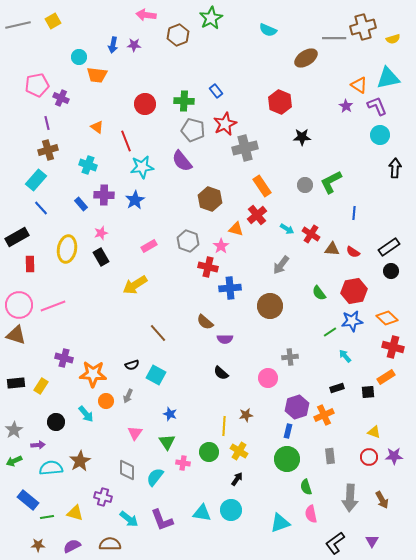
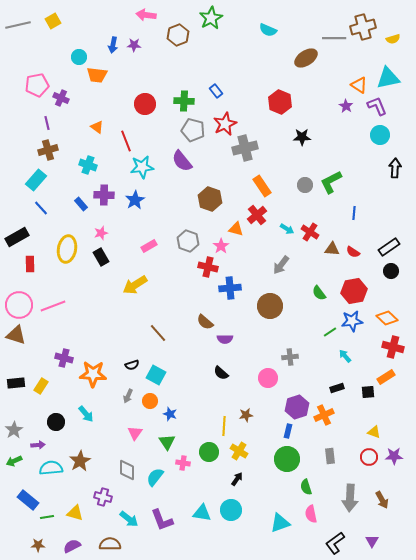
red cross at (311, 234): moved 1 px left, 2 px up
orange circle at (106, 401): moved 44 px right
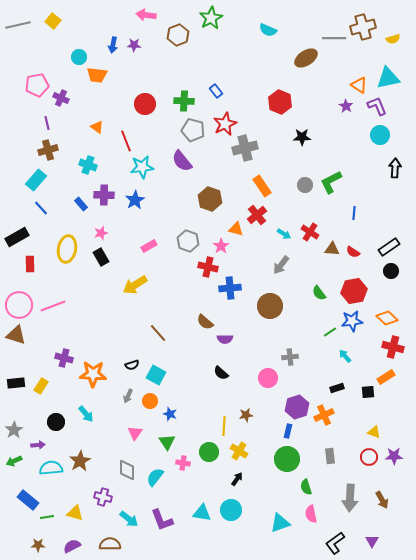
yellow square at (53, 21): rotated 21 degrees counterclockwise
cyan arrow at (287, 229): moved 3 px left, 5 px down
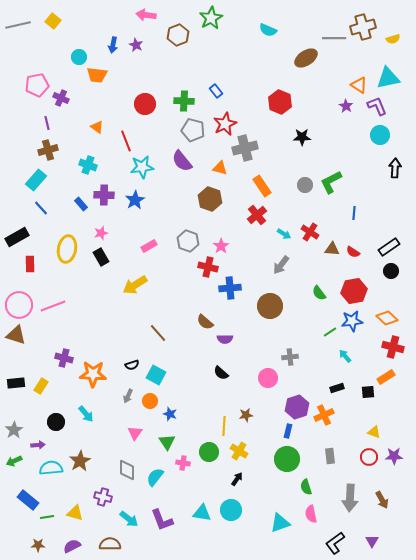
purple star at (134, 45): moved 2 px right; rotated 24 degrees clockwise
orange triangle at (236, 229): moved 16 px left, 61 px up
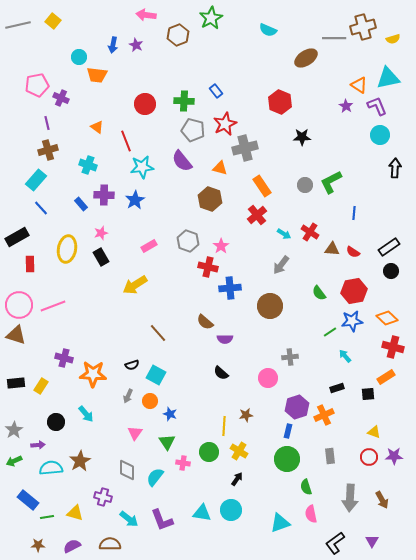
black square at (368, 392): moved 2 px down
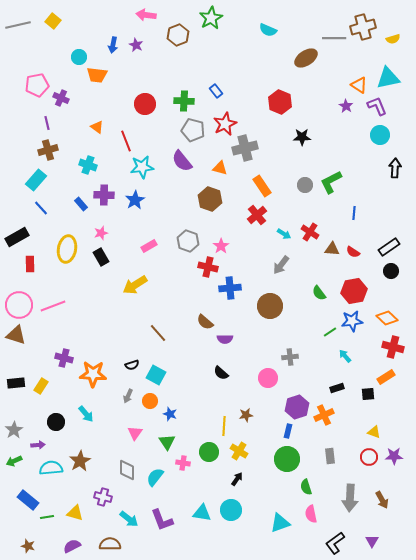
brown star at (38, 545): moved 10 px left, 1 px down; rotated 16 degrees clockwise
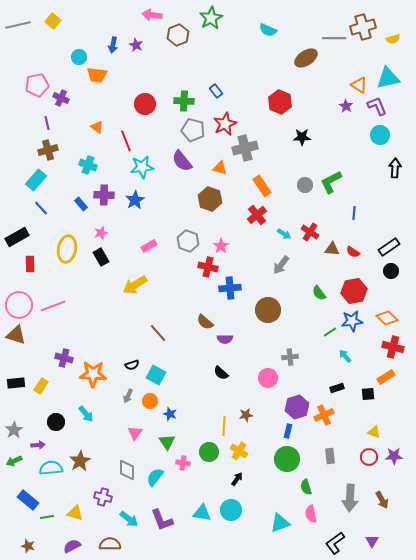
pink arrow at (146, 15): moved 6 px right
brown circle at (270, 306): moved 2 px left, 4 px down
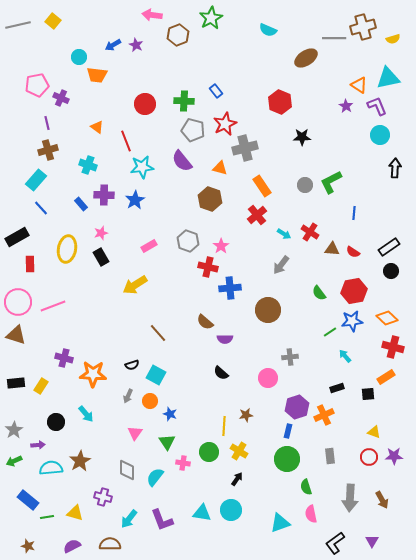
blue arrow at (113, 45): rotated 49 degrees clockwise
pink circle at (19, 305): moved 1 px left, 3 px up
cyan arrow at (129, 519): rotated 90 degrees clockwise
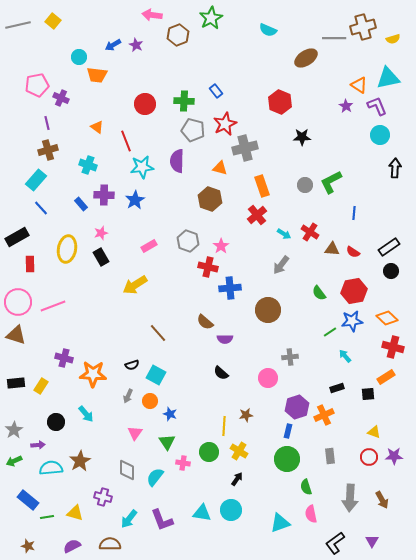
purple semicircle at (182, 161): moved 5 px left; rotated 40 degrees clockwise
orange rectangle at (262, 186): rotated 15 degrees clockwise
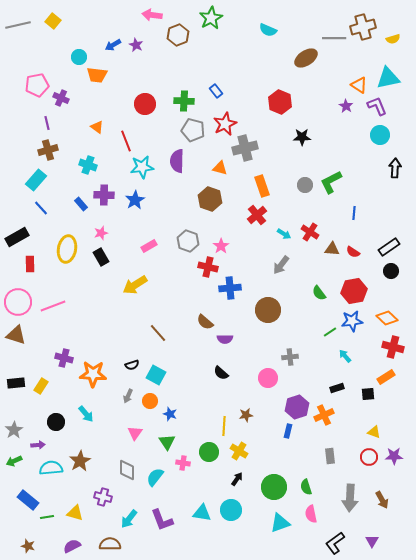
green circle at (287, 459): moved 13 px left, 28 px down
